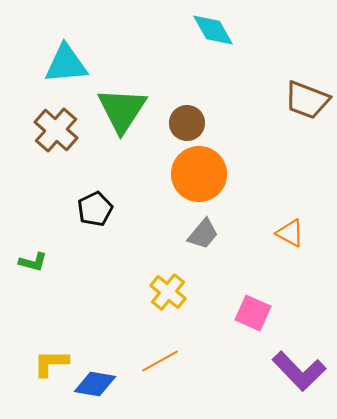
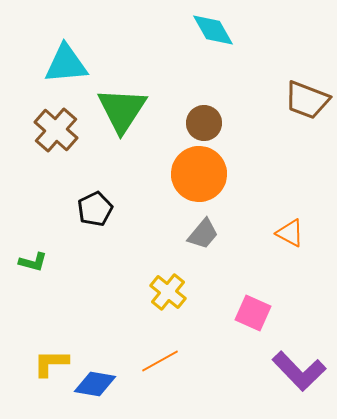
brown circle: moved 17 px right
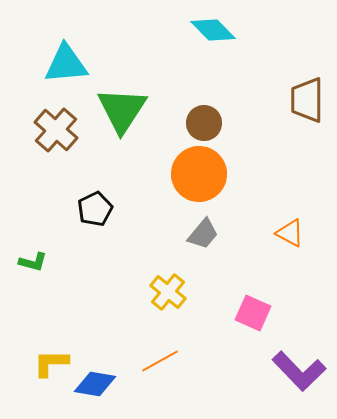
cyan diamond: rotated 15 degrees counterclockwise
brown trapezoid: rotated 69 degrees clockwise
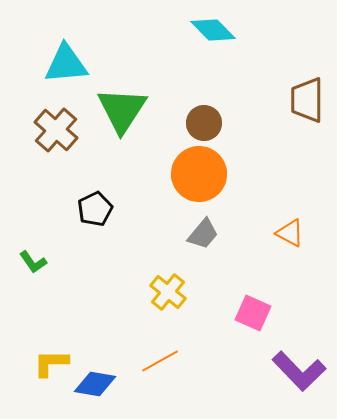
green L-shape: rotated 40 degrees clockwise
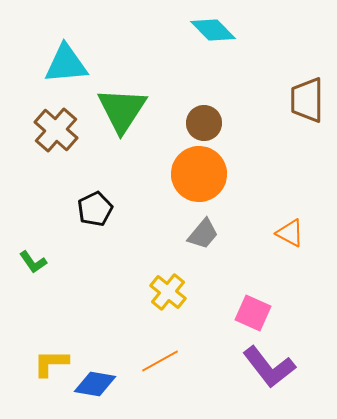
purple L-shape: moved 30 px left, 4 px up; rotated 6 degrees clockwise
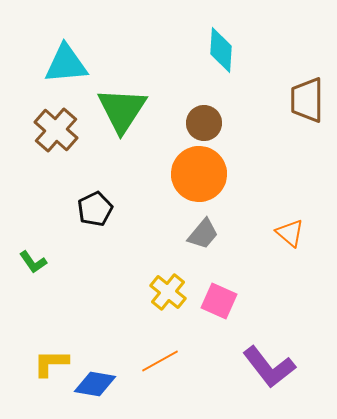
cyan diamond: moved 8 px right, 20 px down; rotated 48 degrees clockwise
orange triangle: rotated 12 degrees clockwise
pink square: moved 34 px left, 12 px up
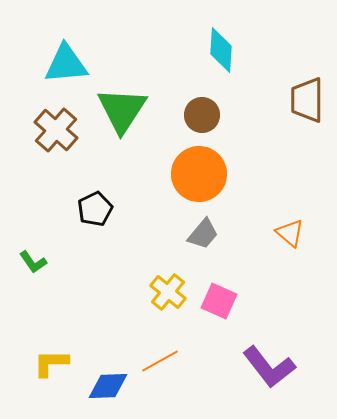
brown circle: moved 2 px left, 8 px up
blue diamond: moved 13 px right, 2 px down; rotated 12 degrees counterclockwise
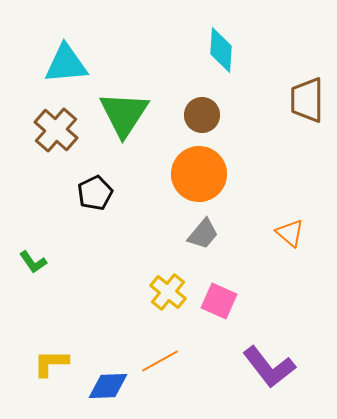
green triangle: moved 2 px right, 4 px down
black pentagon: moved 16 px up
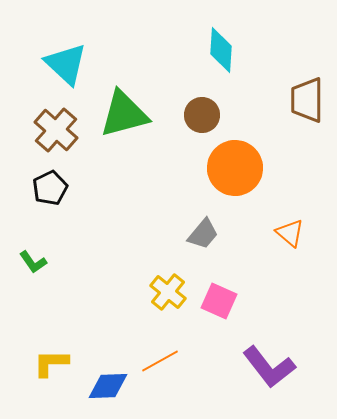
cyan triangle: rotated 48 degrees clockwise
green triangle: rotated 42 degrees clockwise
orange circle: moved 36 px right, 6 px up
black pentagon: moved 45 px left, 5 px up
